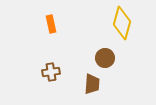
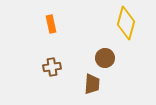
yellow diamond: moved 4 px right
brown cross: moved 1 px right, 5 px up
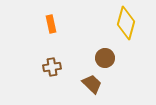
brown trapezoid: rotated 50 degrees counterclockwise
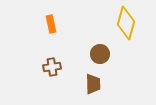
brown circle: moved 5 px left, 4 px up
brown trapezoid: moved 1 px right; rotated 45 degrees clockwise
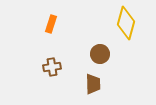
orange rectangle: rotated 30 degrees clockwise
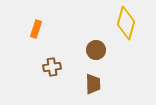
orange rectangle: moved 15 px left, 5 px down
brown circle: moved 4 px left, 4 px up
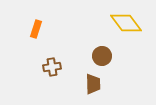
yellow diamond: rotated 52 degrees counterclockwise
brown circle: moved 6 px right, 6 px down
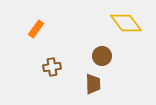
orange rectangle: rotated 18 degrees clockwise
